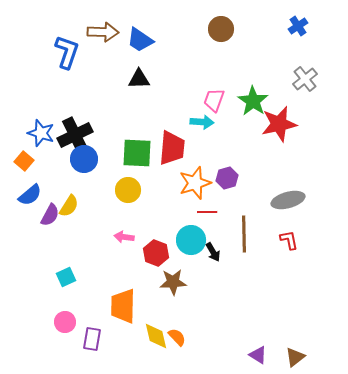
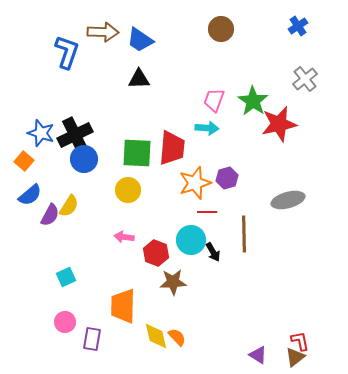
cyan arrow: moved 5 px right, 6 px down
red L-shape: moved 11 px right, 101 px down
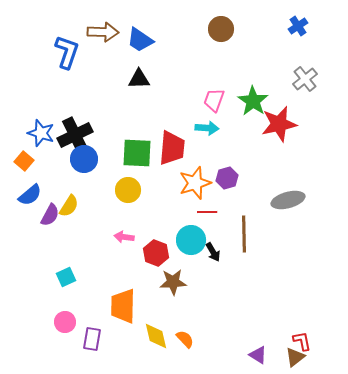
orange semicircle: moved 8 px right, 2 px down
red L-shape: moved 2 px right
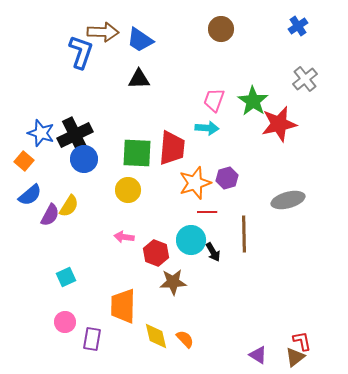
blue L-shape: moved 14 px right
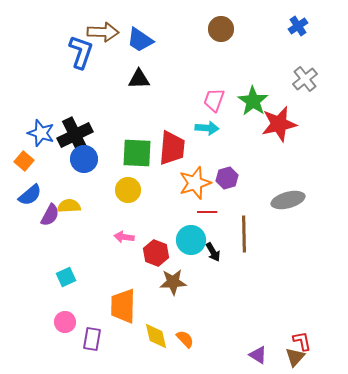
yellow semicircle: rotated 125 degrees counterclockwise
brown triangle: rotated 10 degrees counterclockwise
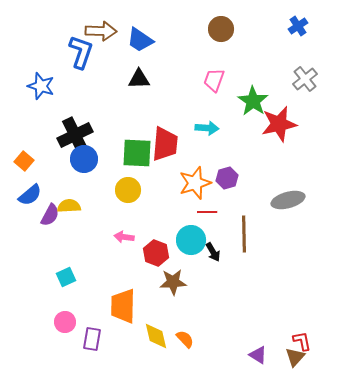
brown arrow: moved 2 px left, 1 px up
pink trapezoid: moved 20 px up
blue star: moved 47 px up
red trapezoid: moved 7 px left, 4 px up
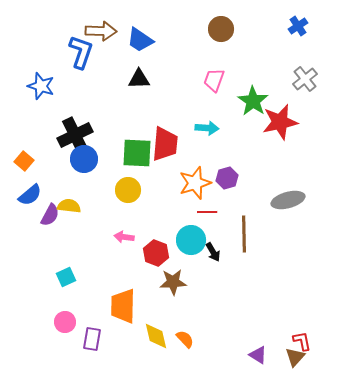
red star: moved 1 px right, 2 px up
yellow semicircle: rotated 10 degrees clockwise
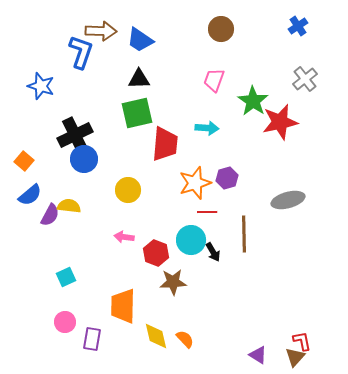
green square: moved 40 px up; rotated 16 degrees counterclockwise
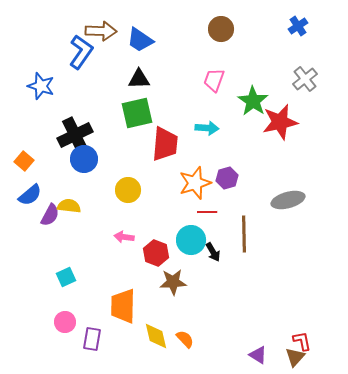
blue L-shape: rotated 16 degrees clockwise
